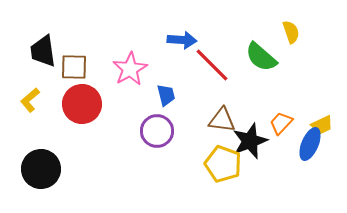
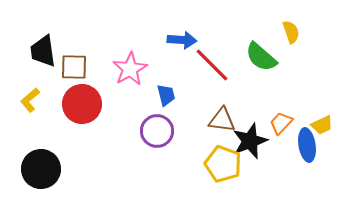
blue ellipse: moved 3 px left, 1 px down; rotated 32 degrees counterclockwise
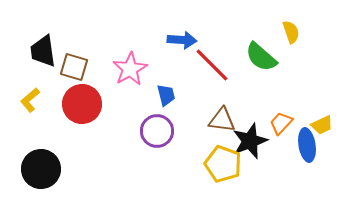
brown square: rotated 16 degrees clockwise
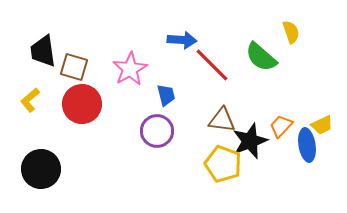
orange trapezoid: moved 3 px down
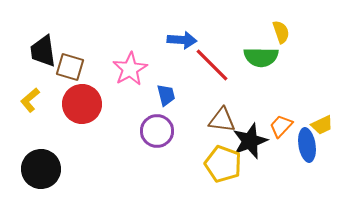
yellow semicircle: moved 10 px left
green semicircle: rotated 40 degrees counterclockwise
brown square: moved 4 px left
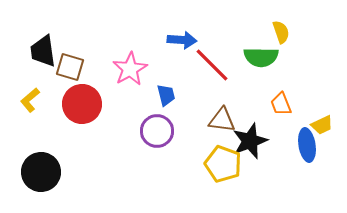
orange trapezoid: moved 22 px up; rotated 65 degrees counterclockwise
black circle: moved 3 px down
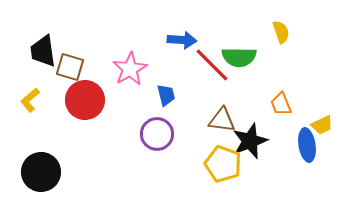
green semicircle: moved 22 px left
red circle: moved 3 px right, 4 px up
purple circle: moved 3 px down
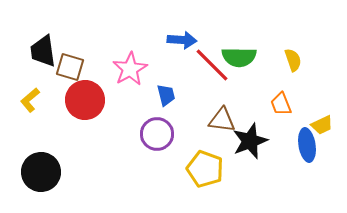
yellow semicircle: moved 12 px right, 28 px down
yellow pentagon: moved 18 px left, 5 px down
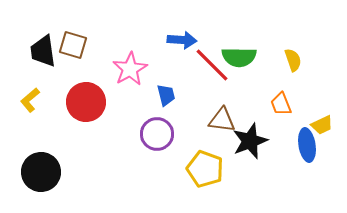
brown square: moved 3 px right, 22 px up
red circle: moved 1 px right, 2 px down
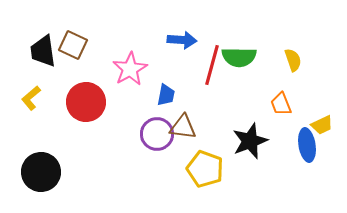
brown square: rotated 8 degrees clockwise
red line: rotated 60 degrees clockwise
blue trapezoid: rotated 25 degrees clockwise
yellow L-shape: moved 1 px right, 2 px up
brown triangle: moved 39 px left, 7 px down
